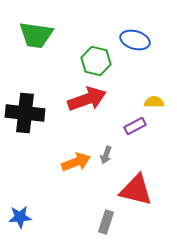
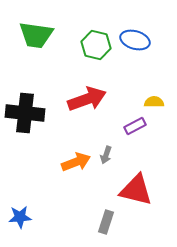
green hexagon: moved 16 px up
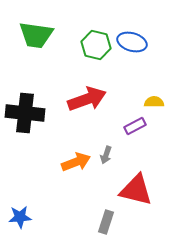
blue ellipse: moved 3 px left, 2 px down
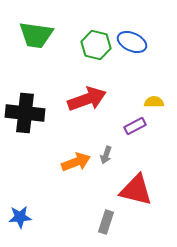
blue ellipse: rotated 8 degrees clockwise
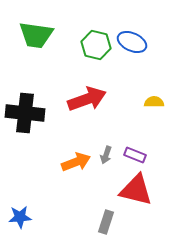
purple rectangle: moved 29 px down; rotated 50 degrees clockwise
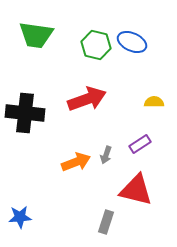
purple rectangle: moved 5 px right, 11 px up; rotated 55 degrees counterclockwise
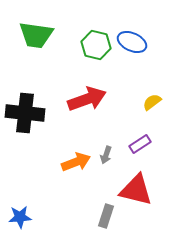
yellow semicircle: moved 2 px left; rotated 36 degrees counterclockwise
gray rectangle: moved 6 px up
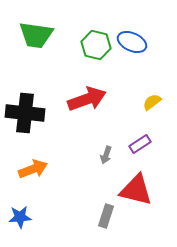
orange arrow: moved 43 px left, 7 px down
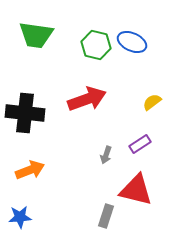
orange arrow: moved 3 px left, 1 px down
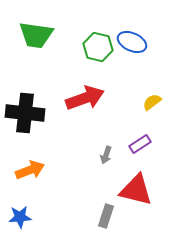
green hexagon: moved 2 px right, 2 px down
red arrow: moved 2 px left, 1 px up
